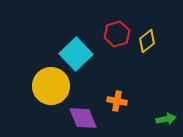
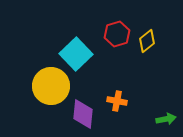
purple diamond: moved 4 px up; rotated 28 degrees clockwise
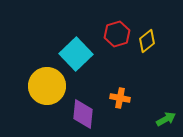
yellow circle: moved 4 px left
orange cross: moved 3 px right, 3 px up
green arrow: rotated 18 degrees counterclockwise
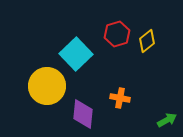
green arrow: moved 1 px right, 1 px down
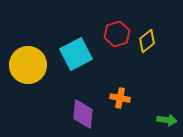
cyan square: rotated 16 degrees clockwise
yellow circle: moved 19 px left, 21 px up
green arrow: rotated 36 degrees clockwise
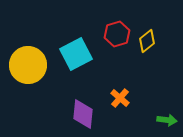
orange cross: rotated 30 degrees clockwise
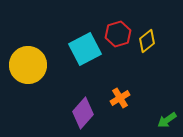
red hexagon: moved 1 px right
cyan square: moved 9 px right, 5 px up
orange cross: rotated 18 degrees clockwise
purple diamond: moved 1 px up; rotated 36 degrees clockwise
green arrow: rotated 138 degrees clockwise
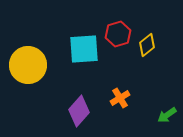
yellow diamond: moved 4 px down
cyan square: moved 1 px left; rotated 24 degrees clockwise
purple diamond: moved 4 px left, 2 px up
green arrow: moved 5 px up
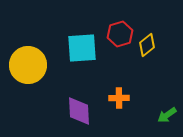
red hexagon: moved 2 px right
cyan square: moved 2 px left, 1 px up
orange cross: moved 1 px left; rotated 30 degrees clockwise
purple diamond: rotated 44 degrees counterclockwise
